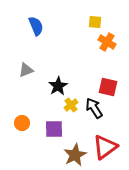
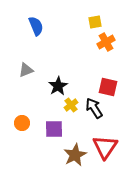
yellow square: rotated 16 degrees counterclockwise
orange cross: moved 1 px left; rotated 30 degrees clockwise
red triangle: rotated 20 degrees counterclockwise
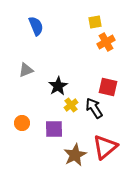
red triangle: rotated 16 degrees clockwise
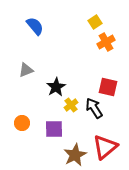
yellow square: rotated 24 degrees counterclockwise
blue semicircle: moved 1 px left; rotated 18 degrees counterclockwise
black star: moved 2 px left, 1 px down
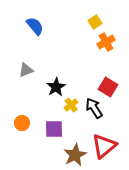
red square: rotated 18 degrees clockwise
red triangle: moved 1 px left, 1 px up
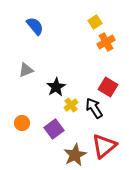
purple square: rotated 36 degrees counterclockwise
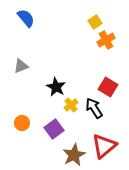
blue semicircle: moved 9 px left, 8 px up
orange cross: moved 2 px up
gray triangle: moved 5 px left, 4 px up
black star: rotated 12 degrees counterclockwise
brown star: moved 1 px left
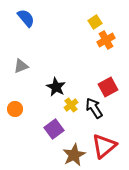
red square: rotated 30 degrees clockwise
orange circle: moved 7 px left, 14 px up
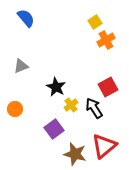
brown star: moved 1 px right, 1 px up; rotated 30 degrees counterclockwise
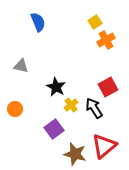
blue semicircle: moved 12 px right, 4 px down; rotated 18 degrees clockwise
gray triangle: rotated 35 degrees clockwise
